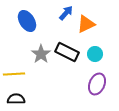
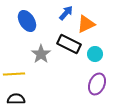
black rectangle: moved 2 px right, 8 px up
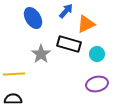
blue arrow: moved 2 px up
blue ellipse: moved 6 px right, 3 px up
black rectangle: rotated 10 degrees counterclockwise
cyan circle: moved 2 px right
purple ellipse: rotated 55 degrees clockwise
black semicircle: moved 3 px left
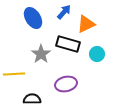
blue arrow: moved 2 px left, 1 px down
black rectangle: moved 1 px left
purple ellipse: moved 31 px left
black semicircle: moved 19 px right
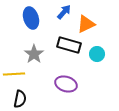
blue ellipse: moved 2 px left; rotated 15 degrees clockwise
black rectangle: moved 1 px right, 1 px down
gray star: moved 7 px left
purple ellipse: rotated 30 degrees clockwise
black semicircle: moved 12 px left; rotated 102 degrees clockwise
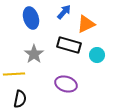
cyan circle: moved 1 px down
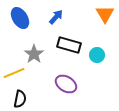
blue arrow: moved 8 px left, 5 px down
blue ellipse: moved 11 px left; rotated 15 degrees counterclockwise
orange triangle: moved 19 px right, 10 px up; rotated 36 degrees counterclockwise
yellow line: moved 1 px up; rotated 20 degrees counterclockwise
purple ellipse: rotated 15 degrees clockwise
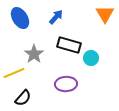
cyan circle: moved 6 px left, 3 px down
purple ellipse: rotated 35 degrees counterclockwise
black semicircle: moved 3 px right, 1 px up; rotated 30 degrees clockwise
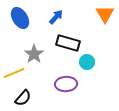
black rectangle: moved 1 px left, 2 px up
cyan circle: moved 4 px left, 4 px down
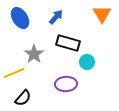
orange triangle: moved 3 px left
